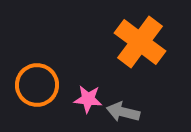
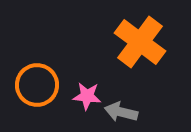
pink star: moved 1 px left, 3 px up
gray arrow: moved 2 px left
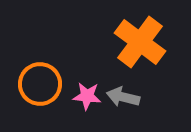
orange circle: moved 3 px right, 1 px up
gray arrow: moved 2 px right, 15 px up
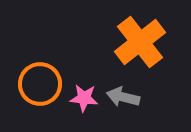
orange cross: rotated 15 degrees clockwise
pink star: moved 3 px left, 2 px down
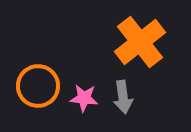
orange circle: moved 2 px left, 2 px down
gray arrow: rotated 112 degrees counterclockwise
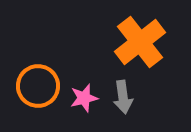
pink star: rotated 20 degrees counterclockwise
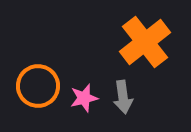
orange cross: moved 5 px right
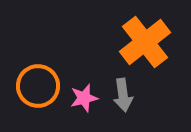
gray arrow: moved 2 px up
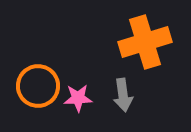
orange cross: rotated 21 degrees clockwise
pink star: moved 6 px left; rotated 12 degrees clockwise
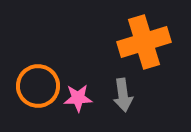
orange cross: moved 1 px left
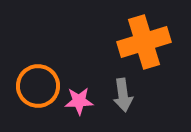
pink star: moved 1 px right, 3 px down
